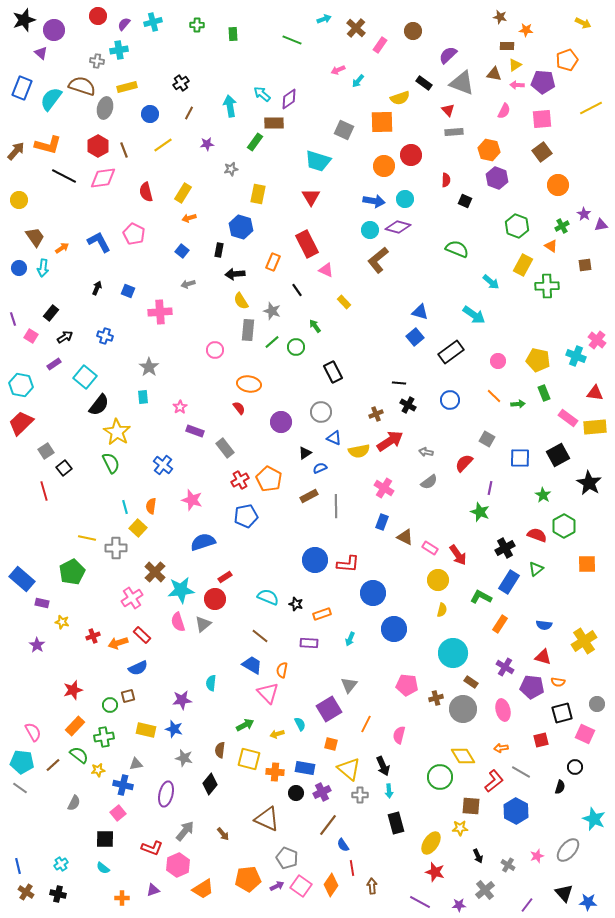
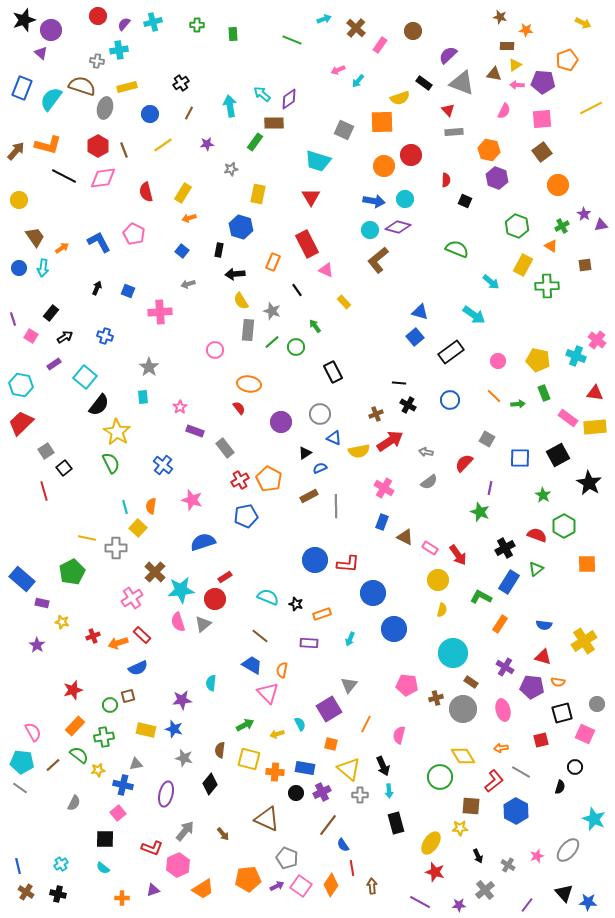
purple circle at (54, 30): moved 3 px left
gray circle at (321, 412): moved 1 px left, 2 px down
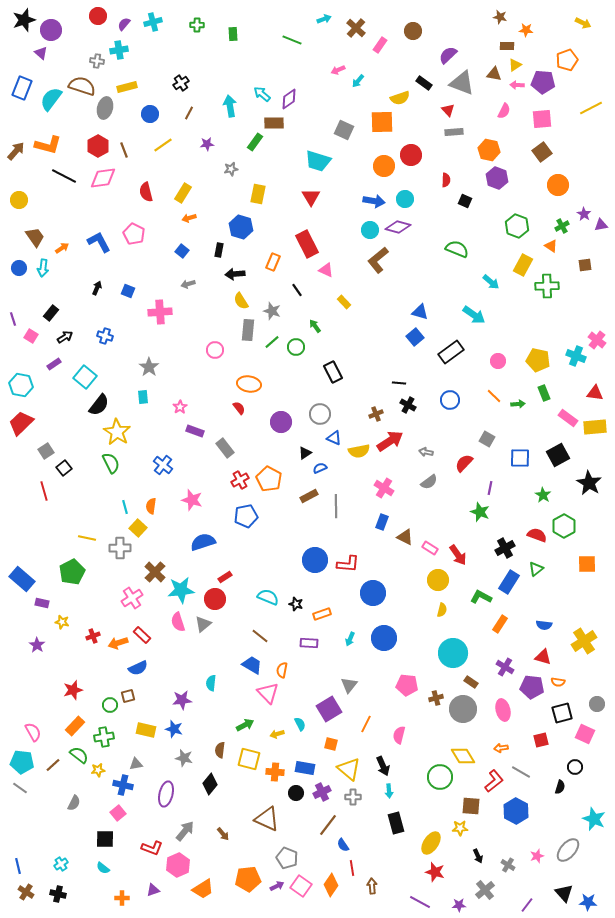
gray cross at (116, 548): moved 4 px right
blue circle at (394, 629): moved 10 px left, 9 px down
gray cross at (360, 795): moved 7 px left, 2 px down
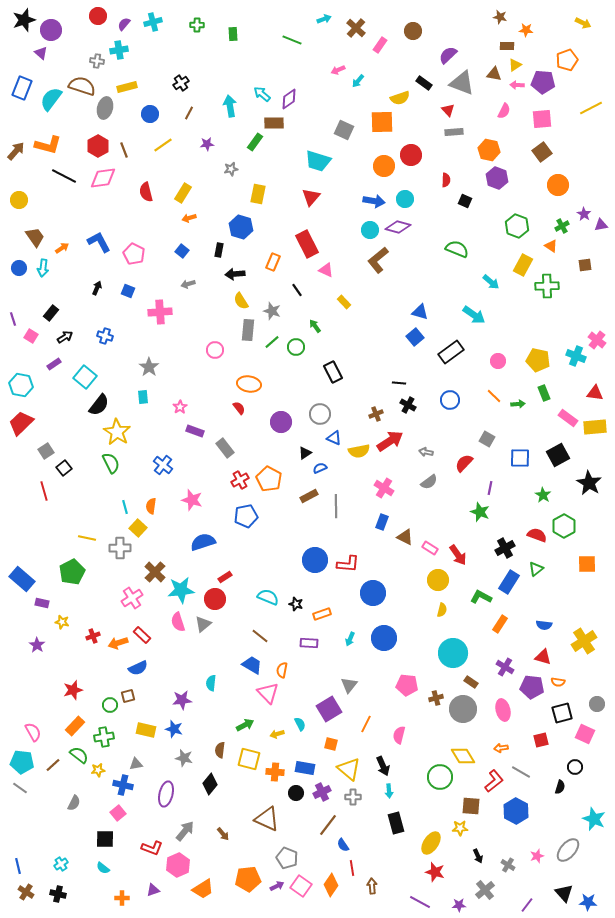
red triangle at (311, 197): rotated 12 degrees clockwise
pink pentagon at (134, 234): moved 20 px down
